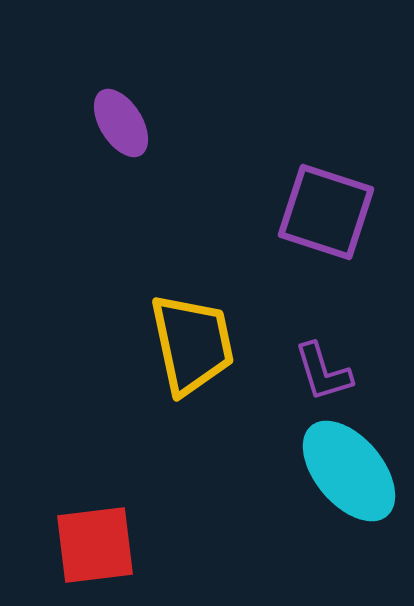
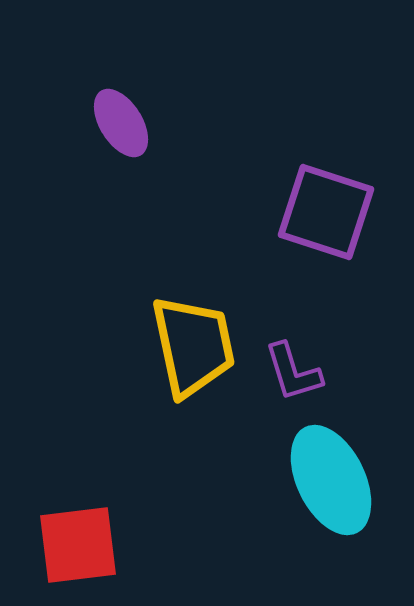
yellow trapezoid: moved 1 px right, 2 px down
purple L-shape: moved 30 px left
cyan ellipse: moved 18 px left, 9 px down; rotated 14 degrees clockwise
red square: moved 17 px left
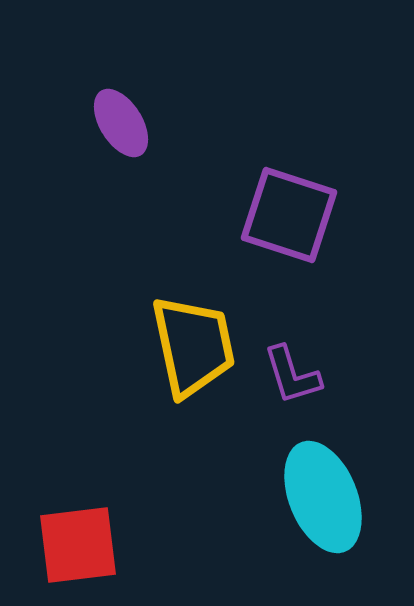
purple square: moved 37 px left, 3 px down
purple L-shape: moved 1 px left, 3 px down
cyan ellipse: moved 8 px left, 17 px down; rotated 4 degrees clockwise
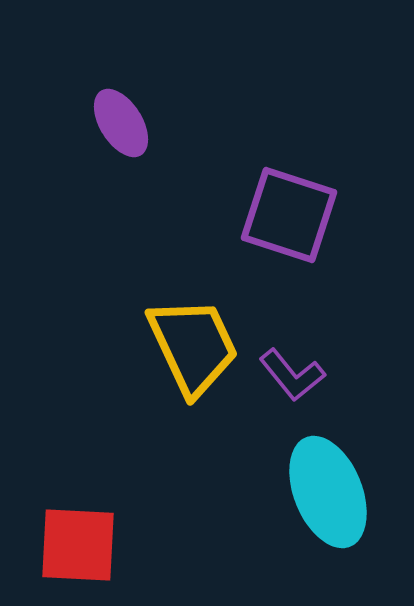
yellow trapezoid: rotated 13 degrees counterclockwise
purple L-shape: rotated 22 degrees counterclockwise
cyan ellipse: moved 5 px right, 5 px up
red square: rotated 10 degrees clockwise
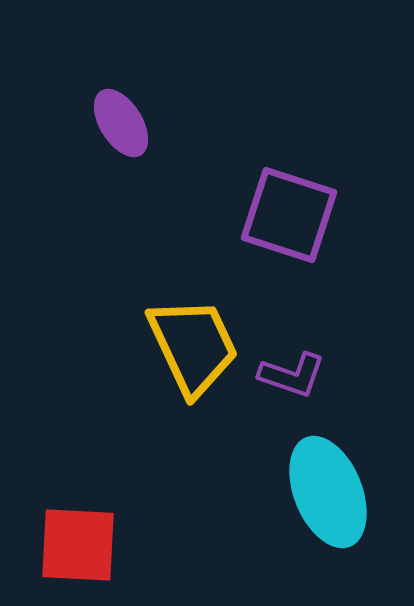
purple L-shape: rotated 32 degrees counterclockwise
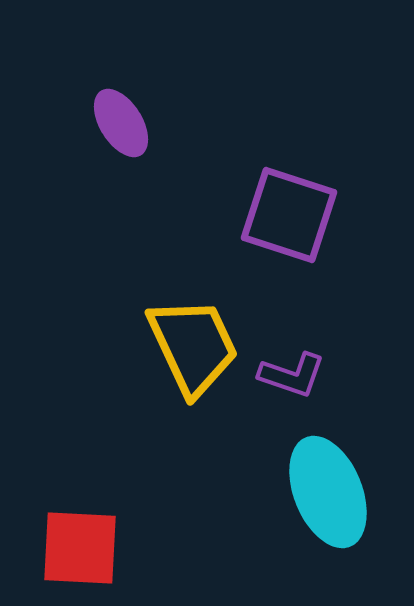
red square: moved 2 px right, 3 px down
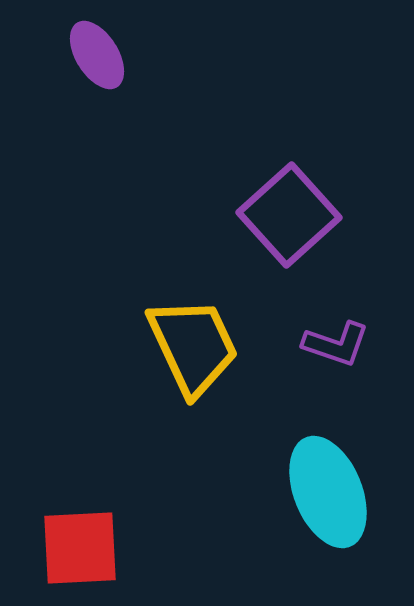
purple ellipse: moved 24 px left, 68 px up
purple square: rotated 30 degrees clockwise
purple L-shape: moved 44 px right, 31 px up
red square: rotated 6 degrees counterclockwise
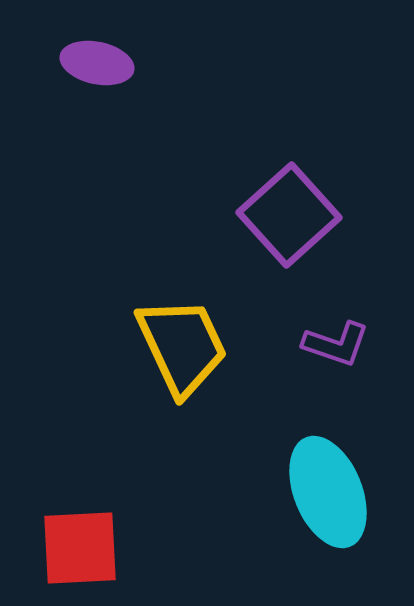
purple ellipse: moved 8 px down; rotated 46 degrees counterclockwise
yellow trapezoid: moved 11 px left
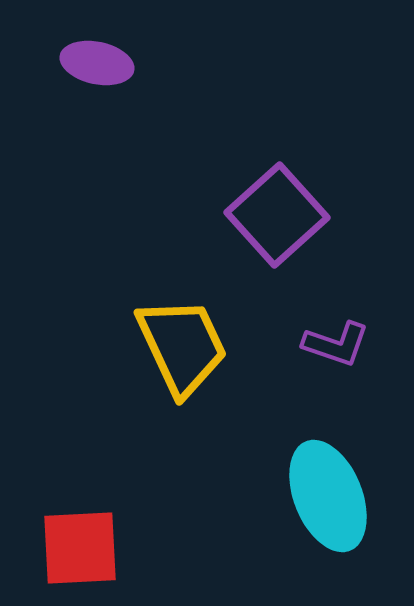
purple square: moved 12 px left
cyan ellipse: moved 4 px down
